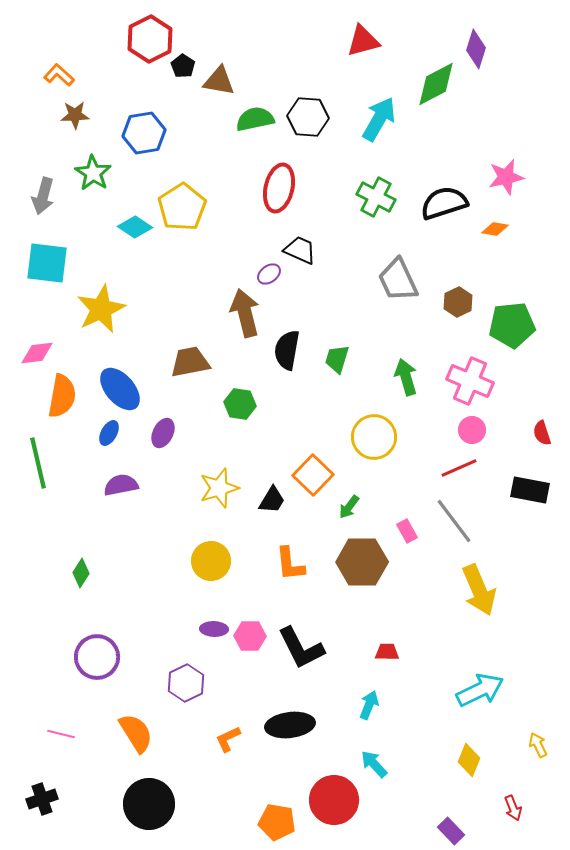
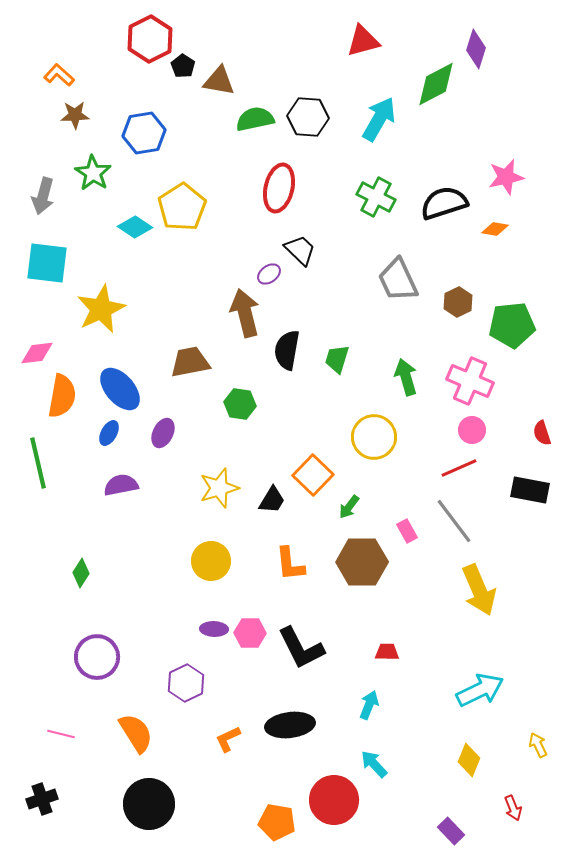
black trapezoid at (300, 250): rotated 20 degrees clockwise
pink hexagon at (250, 636): moved 3 px up
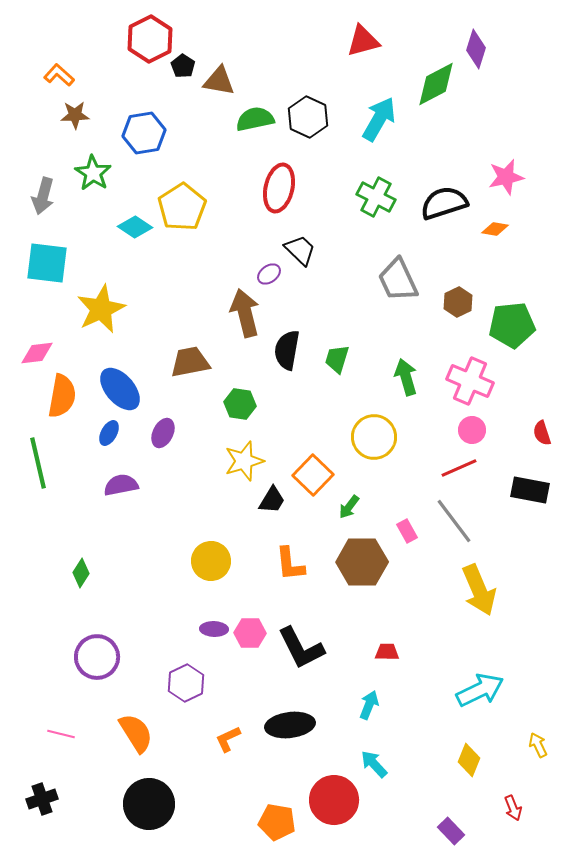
black hexagon at (308, 117): rotated 21 degrees clockwise
yellow star at (219, 488): moved 25 px right, 27 px up
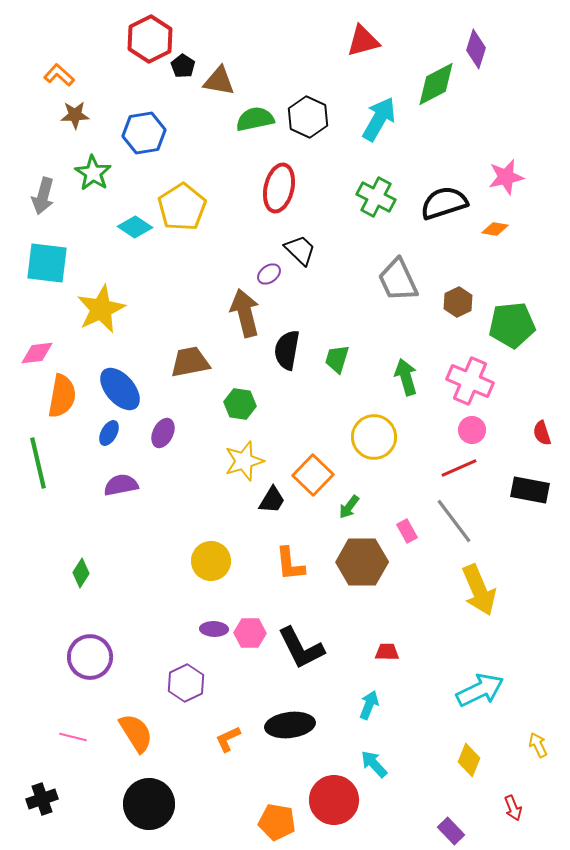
purple circle at (97, 657): moved 7 px left
pink line at (61, 734): moved 12 px right, 3 px down
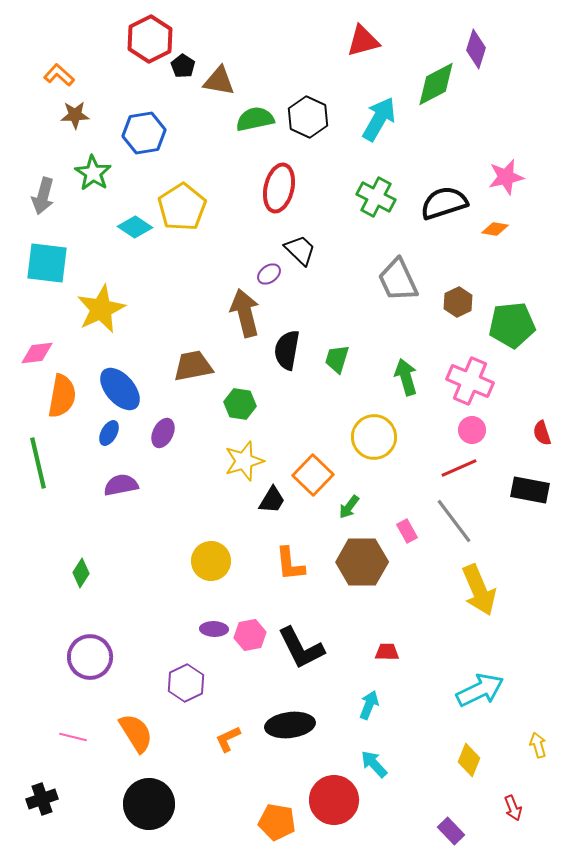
brown trapezoid at (190, 362): moved 3 px right, 4 px down
pink hexagon at (250, 633): moved 2 px down; rotated 12 degrees counterclockwise
yellow arrow at (538, 745): rotated 10 degrees clockwise
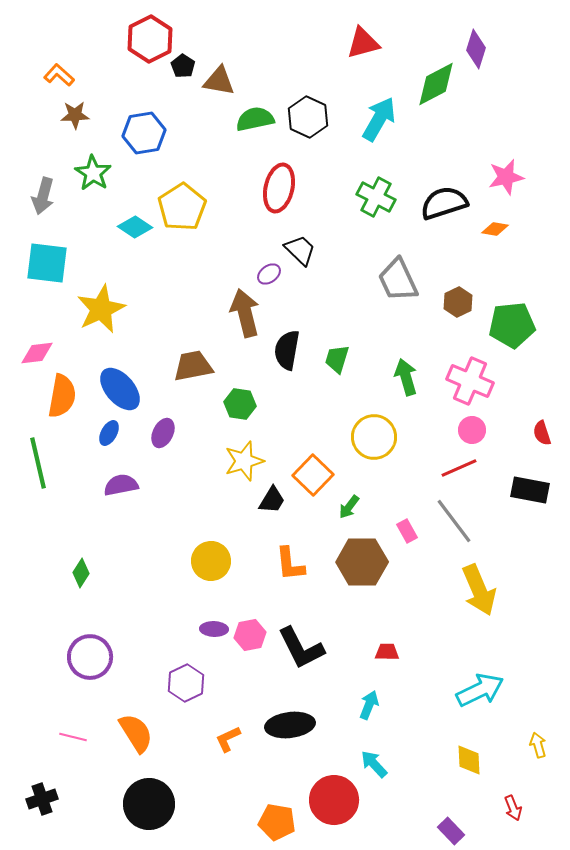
red triangle at (363, 41): moved 2 px down
yellow diamond at (469, 760): rotated 24 degrees counterclockwise
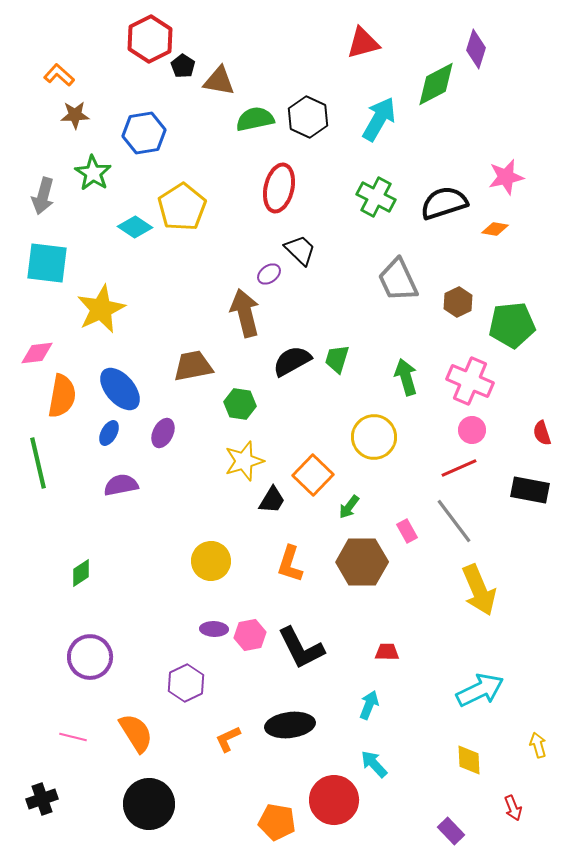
black semicircle at (287, 350): moved 5 px right, 11 px down; rotated 51 degrees clockwise
orange L-shape at (290, 564): rotated 24 degrees clockwise
green diamond at (81, 573): rotated 24 degrees clockwise
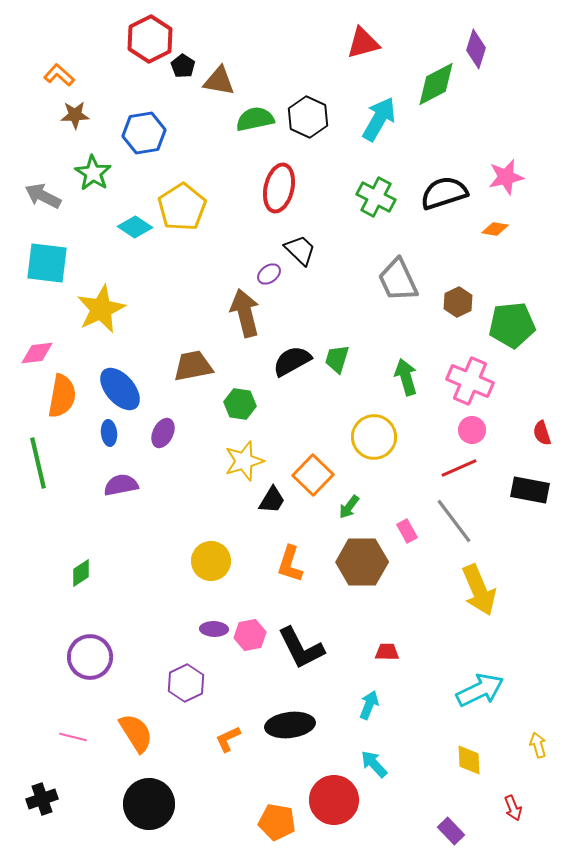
gray arrow at (43, 196): rotated 102 degrees clockwise
black semicircle at (444, 203): moved 10 px up
blue ellipse at (109, 433): rotated 35 degrees counterclockwise
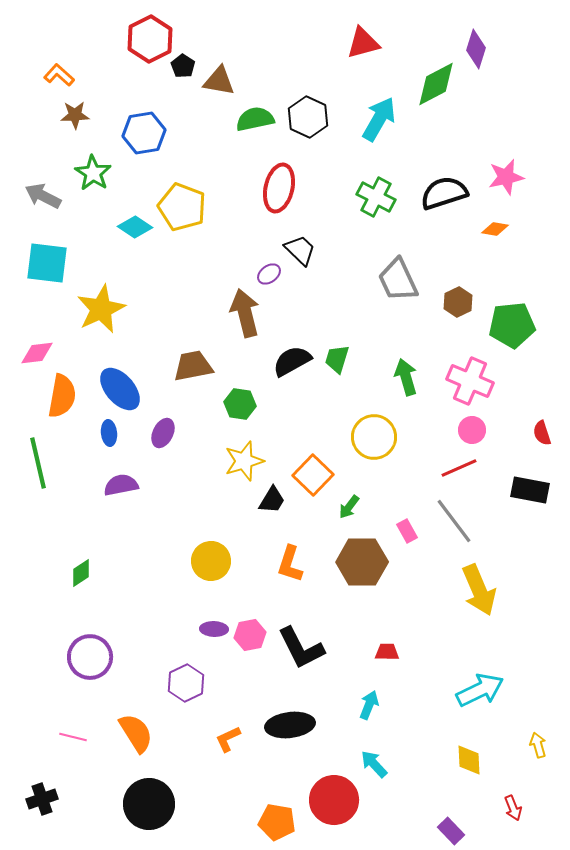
yellow pentagon at (182, 207): rotated 18 degrees counterclockwise
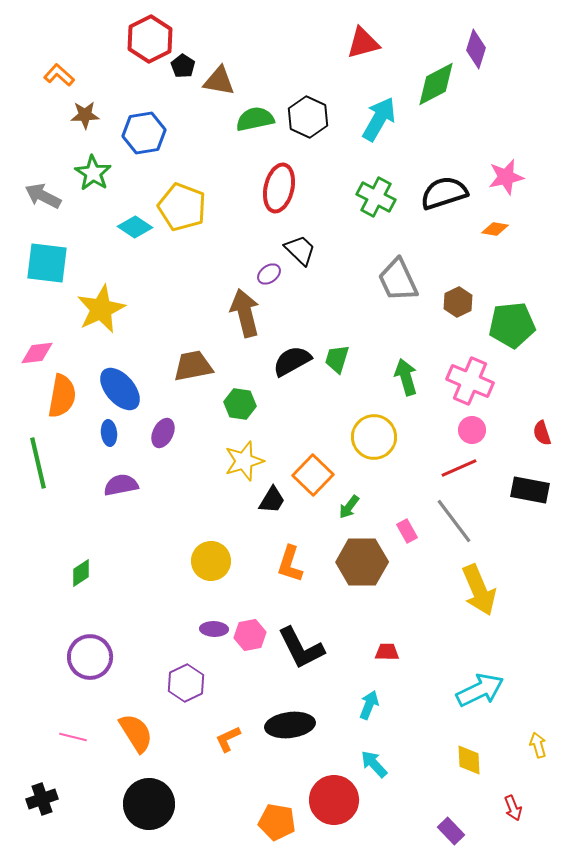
brown star at (75, 115): moved 10 px right
